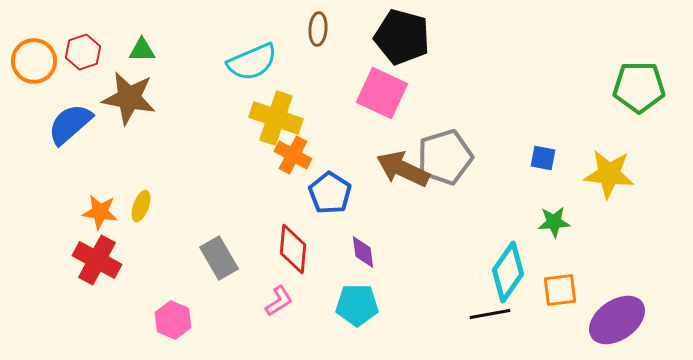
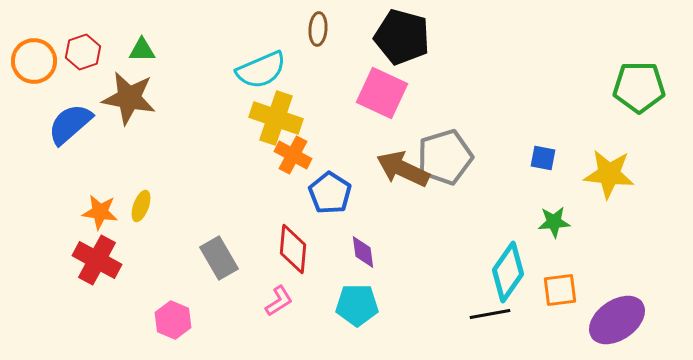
cyan semicircle: moved 9 px right, 8 px down
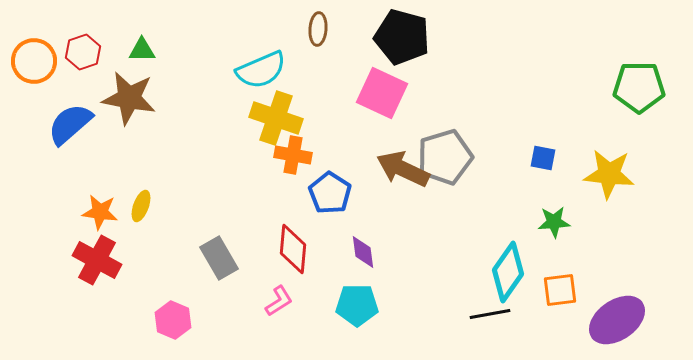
orange cross: rotated 18 degrees counterclockwise
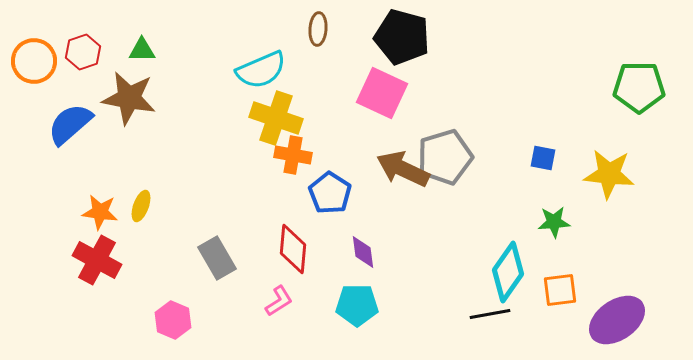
gray rectangle: moved 2 px left
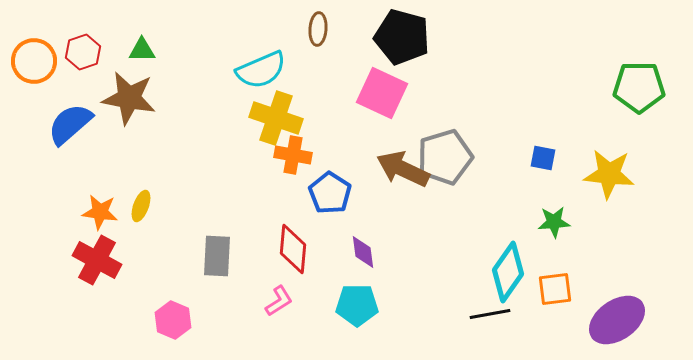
gray rectangle: moved 2 px up; rotated 33 degrees clockwise
orange square: moved 5 px left, 1 px up
